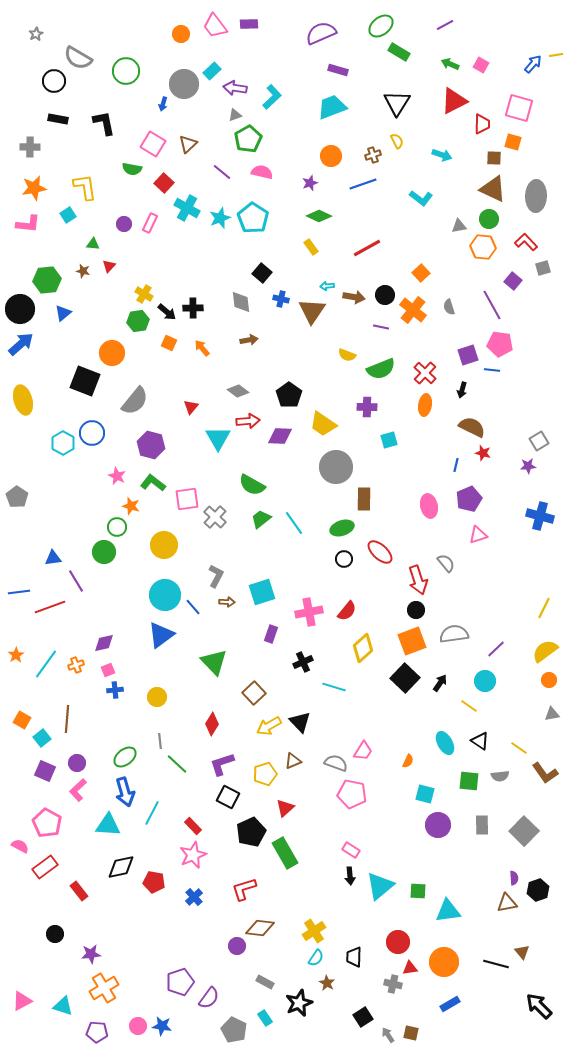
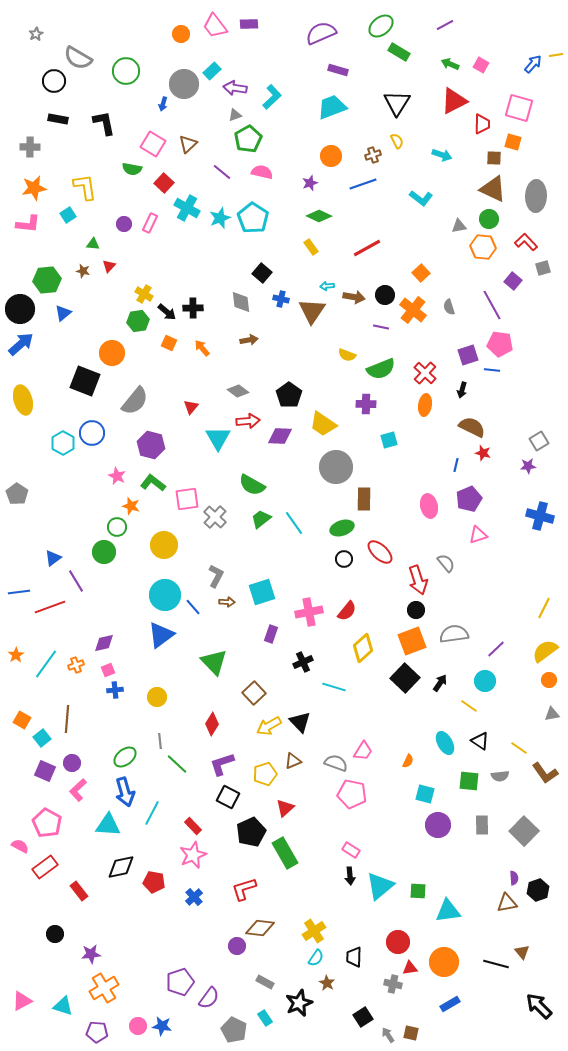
purple cross at (367, 407): moved 1 px left, 3 px up
gray pentagon at (17, 497): moved 3 px up
blue triangle at (53, 558): rotated 30 degrees counterclockwise
purple circle at (77, 763): moved 5 px left
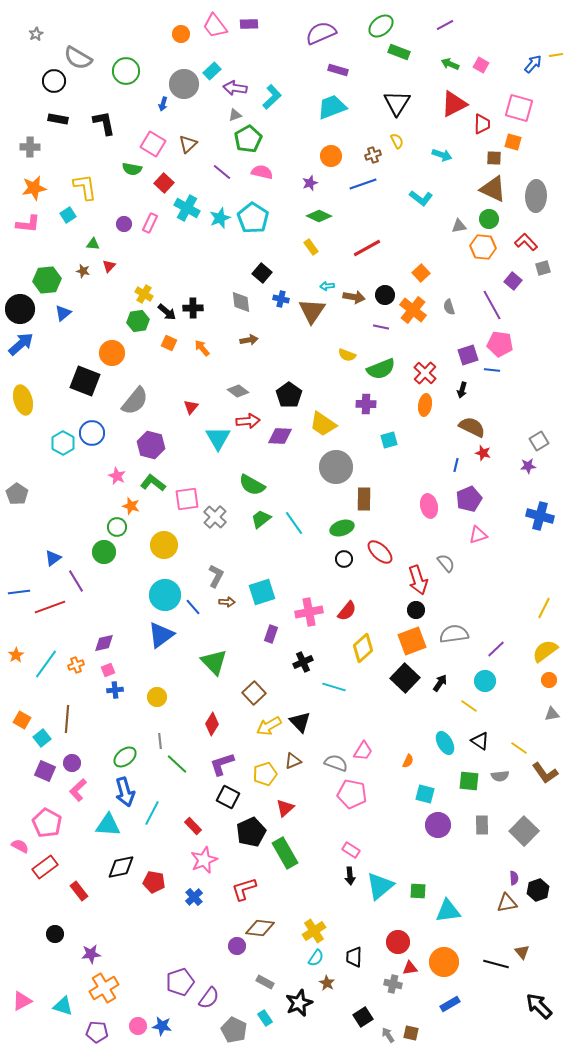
green rectangle at (399, 52): rotated 10 degrees counterclockwise
red triangle at (454, 101): moved 3 px down
pink star at (193, 855): moved 11 px right, 5 px down
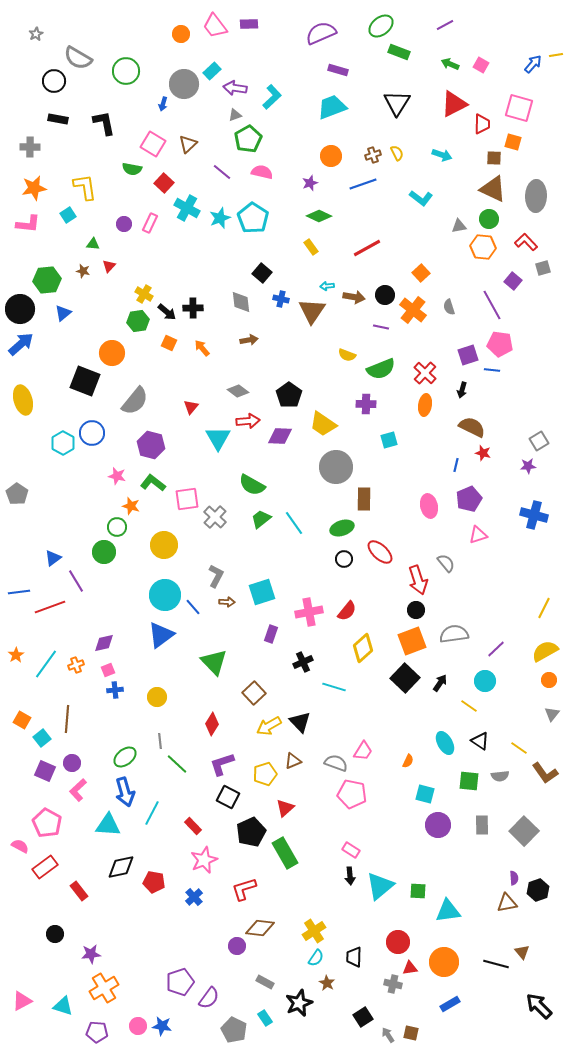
yellow semicircle at (397, 141): moved 12 px down
pink star at (117, 476): rotated 12 degrees counterclockwise
blue cross at (540, 516): moved 6 px left, 1 px up
yellow semicircle at (545, 651): rotated 8 degrees clockwise
gray triangle at (552, 714): rotated 42 degrees counterclockwise
